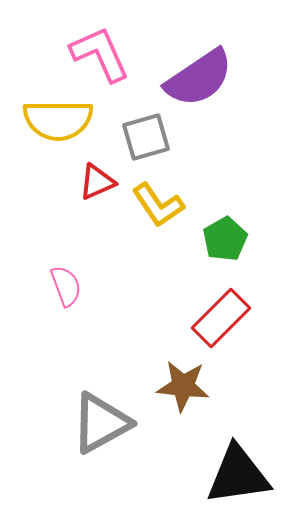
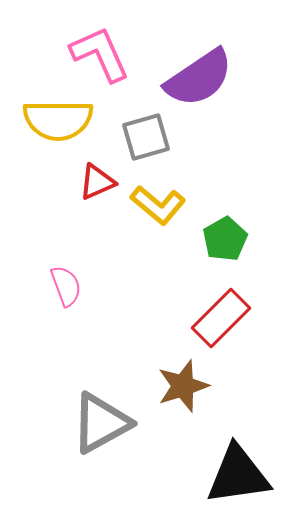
yellow L-shape: rotated 16 degrees counterclockwise
brown star: rotated 24 degrees counterclockwise
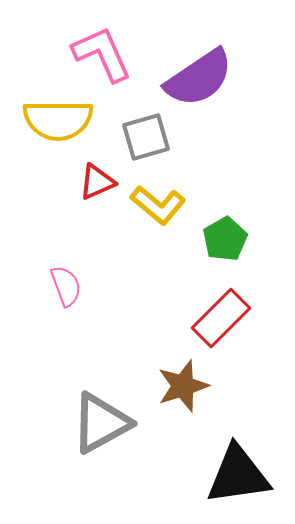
pink L-shape: moved 2 px right
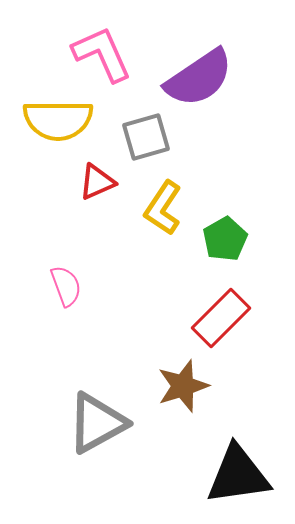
yellow L-shape: moved 5 px right, 3 px down; rotated 84 degrees clockwise
gray triangle: moved 4 px left
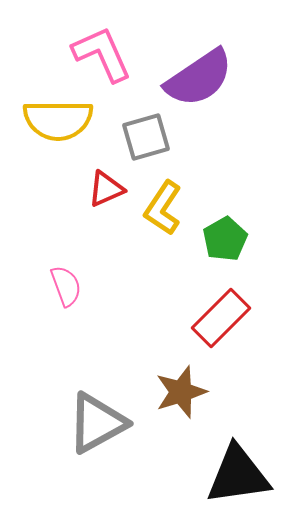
red triangle: moved 9 px right, 7 px down
brown star: moved 2 px left, 6 px down
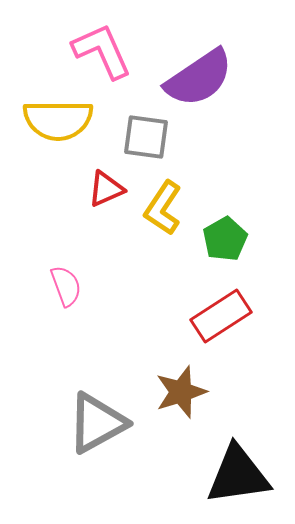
pink L-shape: moved 3 px up
gray square: rotated 24 degrees clockwise
red rectangle: moved 2 px up; rotated 12 degrees clockwise
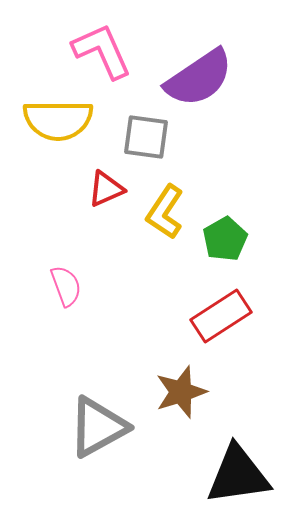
yellow L-shape: moved 2 px right, 4 px down
gray triangle: moved 1 px right, 4 px down
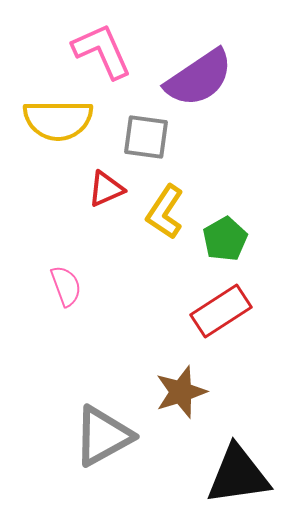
red rectangle: moved 5 px up
gray triangle: moved 5 px right, 9 px down
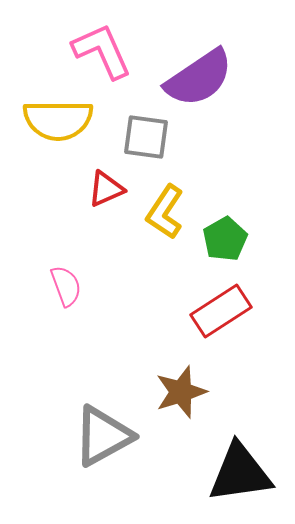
black triangle: moved 2 px right, 2 px up
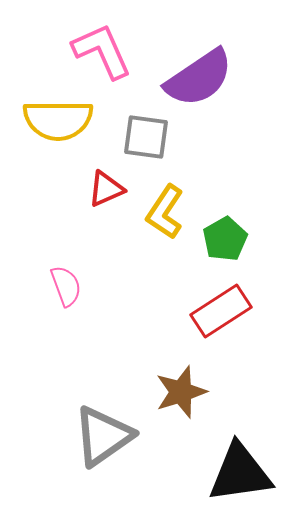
gray triangle: rotated 6 degrees counterclockwise
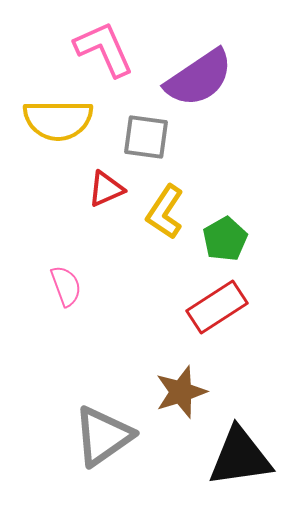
pink L-shape: moved 2 px right, 2 px up
red rectangle: moved 4 px left, 4 px up
black triangle: moved 16 px up
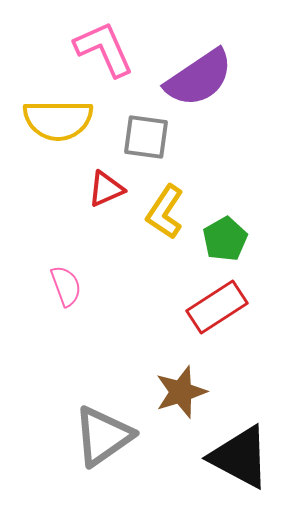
black triangle: rotated 36 degrees clockwise
